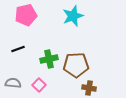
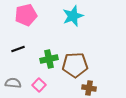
brown pentagon: moved 1 px left
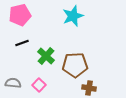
pink pentagon: moved 6 px left
black line: moved 4 px right, 6 px up
green cross: moved 3 px left, 3 px up; rotated 36 degrees counterclockwise
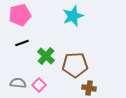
gray semicircle: moved 5 px right
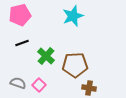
gray semicircle: rotated 14 degrees clockwise
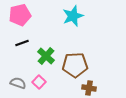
pink square: moved 3 px up
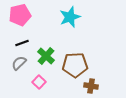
cyan star: moved 3 px left, 1 px down
gray semicircle: moved 1 px right, 20 px up; rotated 63 degrees counterclockwise
brown cross: moved 2 px right, 2 px up
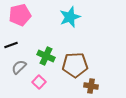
black line: moved 11 px left, 2 px down
green cross: rotated 18 degrees counterclockwise
gray semicircle: moved 4 px down
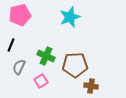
black line: rotated 48 degrees counterclockwise
gray semicircle: rotated 21 degrees counterclockwise
pink square: moved 2 px right, 1 px up; rotated 16 degrees clockwise
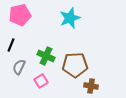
cyan star: moved 1 px down
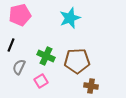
brown pentagon: moved 2 px right, 4 px up
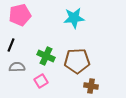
cyan star: moved 4 px right; rotated 15 degrees clockwise
gray semicircle: moved 2 px left; rotated 63 degrees clockwise
